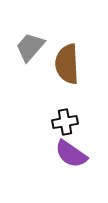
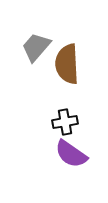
gray trapezoid: moved 6 px right
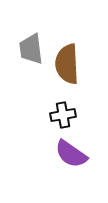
gray trapezoid: moved 5 px left, 2 px down; rotated 48 degrees counterclockwise
black cross: moved 2 px left, 7 px up
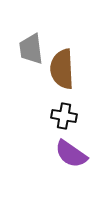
brown semicircle: moved 5 px left, 5 px down
black cross: moved 1 px right, 1 px down; rotated 20 degrees clockwise
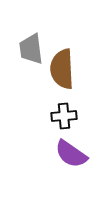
black cross: rotated 15 degrees counterclockwise
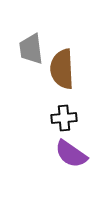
black cross: moved 2 px down
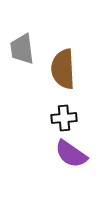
gray trapezoid: moved 9 px left
brown semicircle: moved 1 px right
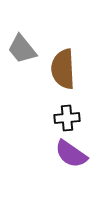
gray trapezoid: rotated 32 degrees counterclockwise
black cross: moved 3 px right
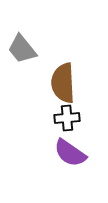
brown semicircle: moved 14 px down
purple semicircle: moved 1 px left, 1 px up
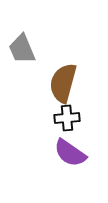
gray trapezoid: rotated 16 degrees clockwise
brown semicircle: rotated 18 degrees clockwise
